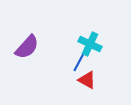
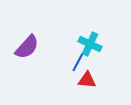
blue line: moved 1 px left
red triangle: rotated 24 degrees counterclockwise
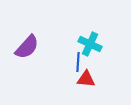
blue line: rotated 24 degrees counterclockwise
red triangle: moved 1 px left, 1 px up
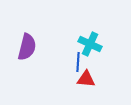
purple semicircle: rotated 28 degrees counterclockwise
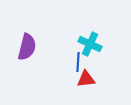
red triangle: rotated 12 degrees counterclockwise
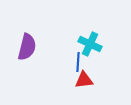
red triangle: moved 2 px left, 1 px down
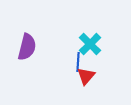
cyan cross: rotated 20 degrees clockwise
red triangle: moved 2 px right, 4 px up; rotated 42 degrees counterclockwise
